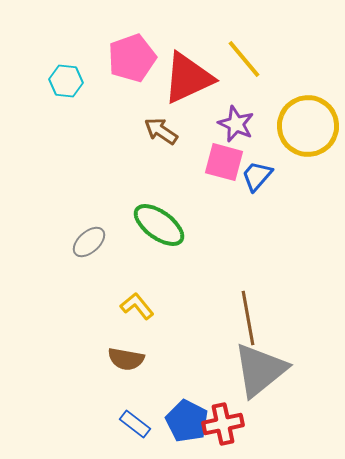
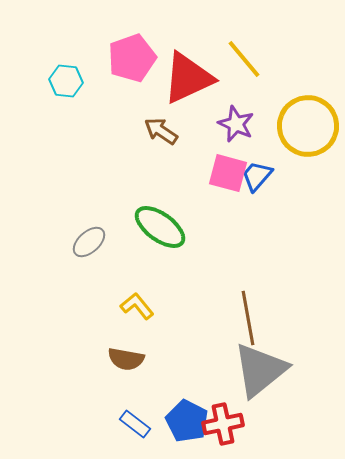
pink square: moved 4 px right, 11 px down
green ellipse: moved 1 px right, 2 px down
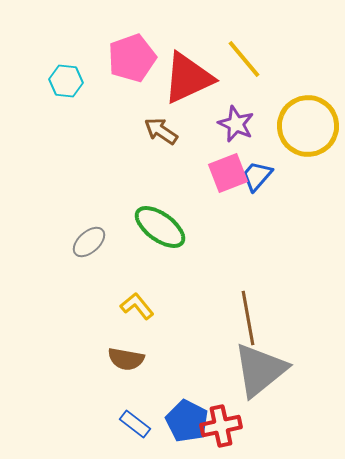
pink square: rotated 36 degrees counterclockwise
red cross: moved 2 px left, 2 px down
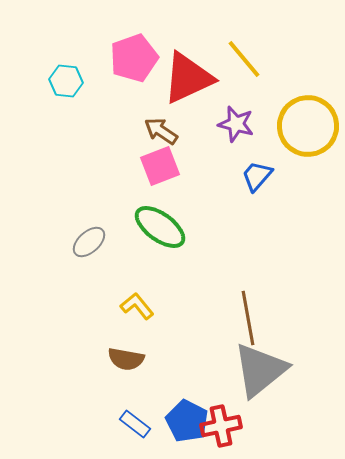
pink pentagon: moved 2 px right
purple star: rotated 9 degrees counterclockwise
pink square: moved 68 px left, 7 px up
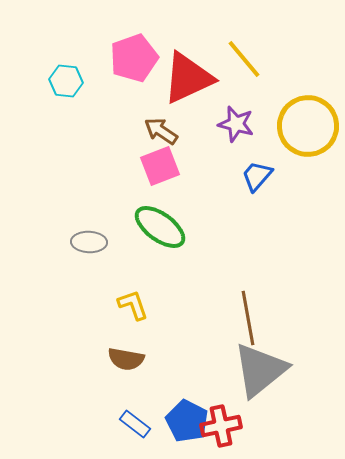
gray ellipse: rotated 44 degrees clockwise
yellow L-shape: moved 4 px left, 1 px up; rotated 20 degrees clockwise
